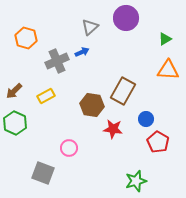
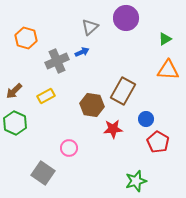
red star: rotated 12 degrees counterclockwise
gray square: rotated 15 degrees clockwise
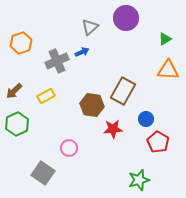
orange hexagon: moved 5 px left, 5 px down; rotated 25 degrees clockwise
green hexagon: moved 2 px right, 1 px down; rotated 10 degrees clockwise
green star: moved 3 px right, 1 px up
